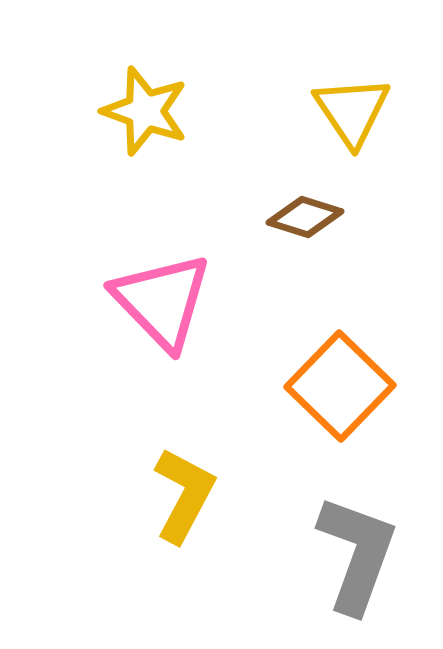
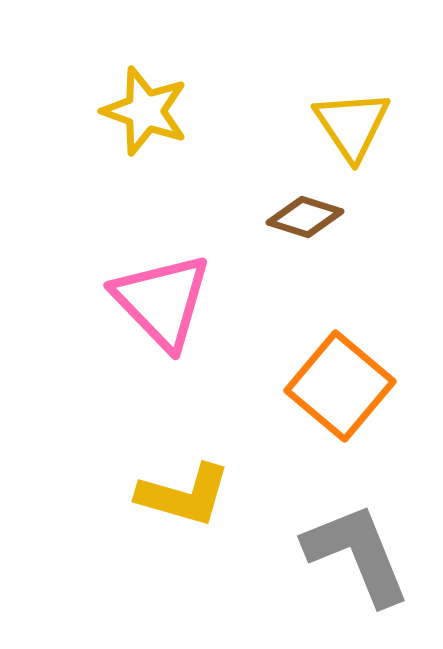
yellow triangle: moved 14 px down
orange square: rotated 4 degrees counterclockwise
yellow L-shape: rotated 78 degrees clockwise
gray L-shape: rotated 42 degrees counterclockwise
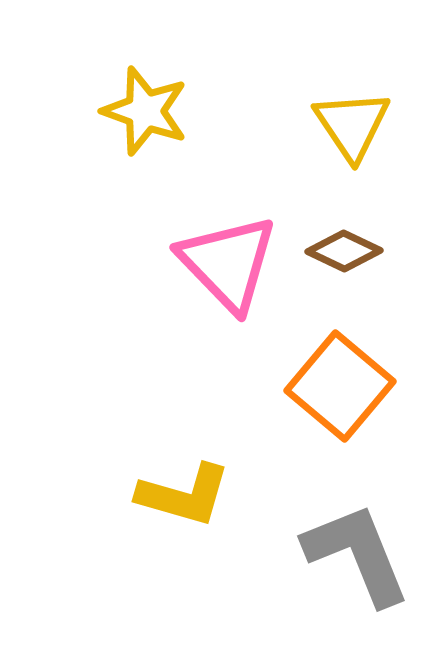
brown diamond: moved 39 px right, 34 px down; rotated 8 degrees clockwise
pink triangle: moved 66 px right, 38 px up
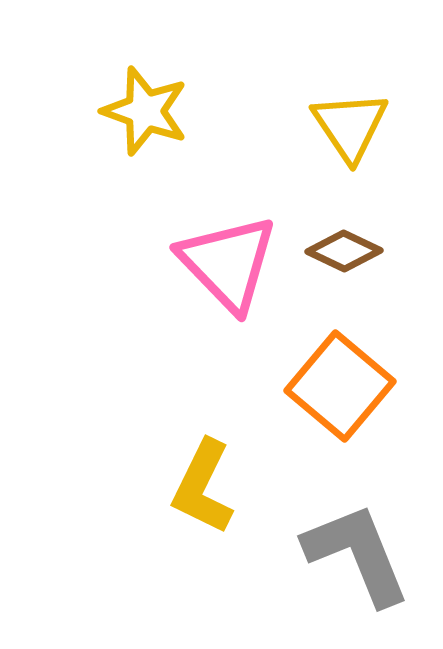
yellow triangle: moved 2 px left, 1 px down
yellow L-shape: moved 19 px right, 8 px up; rotated 100 degrees clockwise
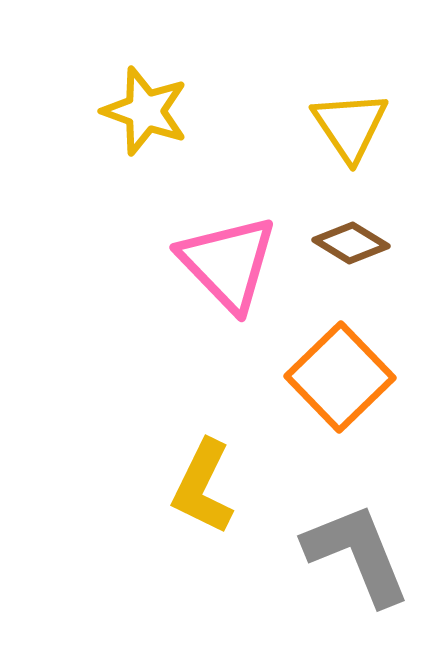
brown diamond: moved 7 px right, 8 px up; rotated 6 degrees clockwise
orange square: moved 9 px up; rotated 6 degrees clockwise
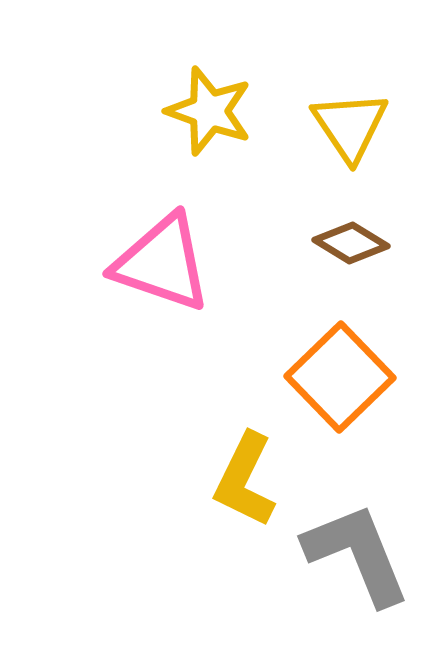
yellow star: moved 64 px right
pink triangle: moved 66 px left; rotated 27 degrees counterclockwise
yellow L-shape: moved 42 px right, 7 px up
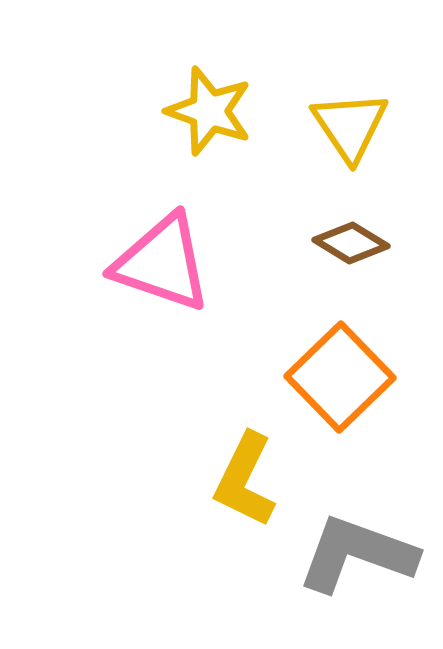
gray L-shape: rotated 48 degrees counterclockwise
